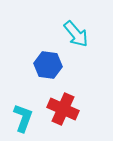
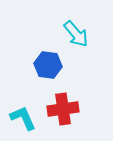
red cross: rotated 32 degrees counterclockwise
cyan L-shape: rotated 44 degrees counterclockwise
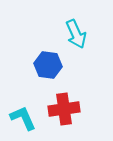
cyan arrow: rotated 16 degrees clockwise
red cross: moved 1 px right
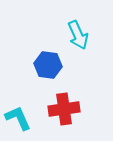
cyan arrow: moved 2 px right, 1 px down
cyan L-shape: moved 5 px left
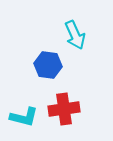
cyan arrow: moved 3 px left
cyan L-shape: moved 6 px right, 1 px up; rotated 128 degrees clockwise
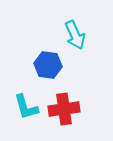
cyan L-shape: moved 2 px right, 10 px up; rotated 60 degrees clockwise
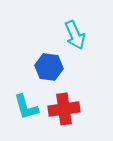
blue hexagon: moved 1 px right, 2 px down
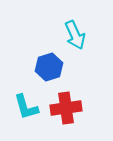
blue hexagon: rotated 24 degrees counterclockwise
red cross: moved 2 px right, 1 px up
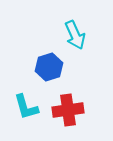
red cross: moved 2 px right, 2 px down
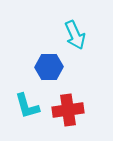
blue hexagon: rotated 16 degrees clockwise
cyan L-shape: moved 1 px right, 1 px up
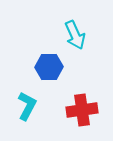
cyan L-shape: rotated 136 degrees counterclockwise
red cross: moved 14 px right
